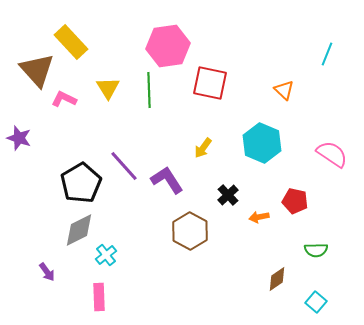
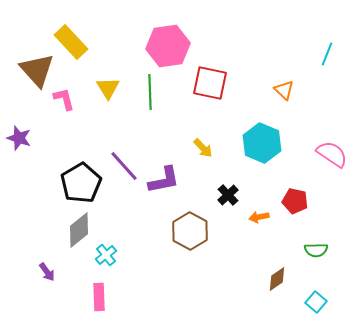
green line: moved 1 px right, 2 px down
pink L-shape: rotated 50 degrees clockwise
yellow arrow: rotated 80 degrees counterclockwise
purple L-shape: moved 3 px left; rotated 112 degrees clockwise
gray diamond: rotated 12 degrees counterclockwise
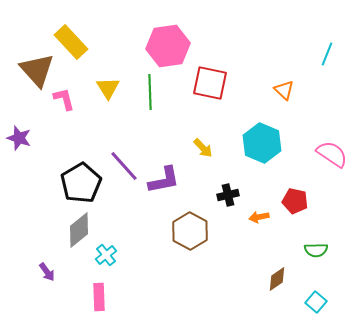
black cross: rotated 30 degrees clockwise
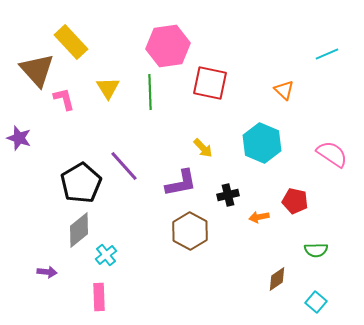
cyan line: rotated 45 degrees clockwise
purple L-shape: moved 17 px right, 3 px down
purple arrow: rotated 48 degrees counterclockwise
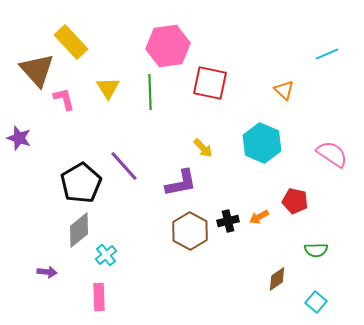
black cross: moved 26 px down
orange arrow: rotated 18 degrees counterclockwise
